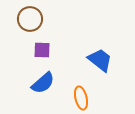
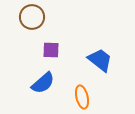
brown circle: moved 2 px right, 2 px up
purple square: moved 9 px right
orange ellipse: moved 1 px right, 1 px up
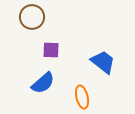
blue trapezoid: moved 3 px right, 2 px down
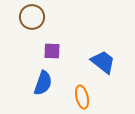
purple square: moved 1 px right, 1 px down
blue semicircle: rotated 30 degrees counterclockwise
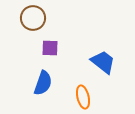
brown circle: moved 1 px right, 1 px down
purple square: moved 2 px left, 3 px up
orange ellipse: moved 1 px right
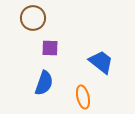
blue trapezoid: moved 2 px left
blue semicircle: moved 1 px right
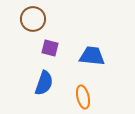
brown circle: moved 1 px down
purple square: rotated 12 degrees clockwise
blue trapezoid: moved 9 px left, 6 px up; rotated 32 degrees counterclockwise
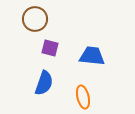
brown circle: moved 2 px right
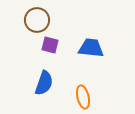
brown circle: moved 2 px right, 1 px down
purple square: moved 3 px up
blue trapezoid: moved 1 px left, 8 px up
